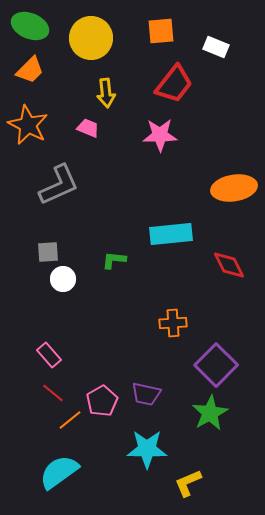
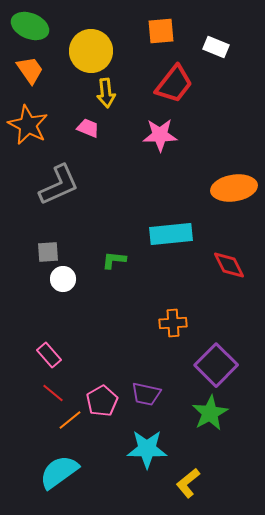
yellow circle: moved 13 px down
orange trapezoid: rotated 80 degrees counterclockwise
yellow L-shape: rotated 16 degrees counterclockwise
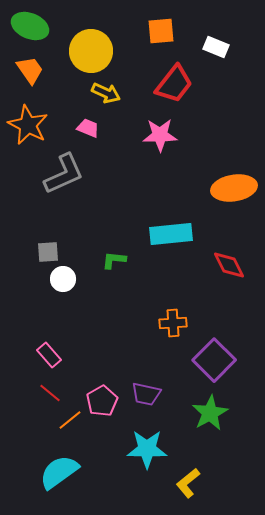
yellow arrow: rotated 60 degrees counterclockwise
gray L-shape: moved 5 px right, 11 px up
purple square: moved 2 px left, 5 px up
red line: moved 3 px left
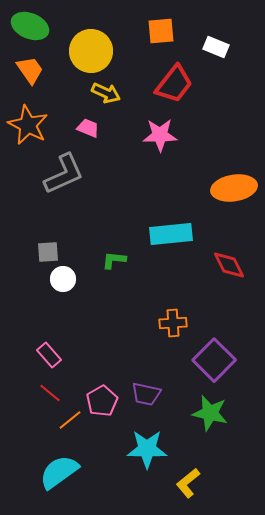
green star: rotated 30 degrees counterclockwise
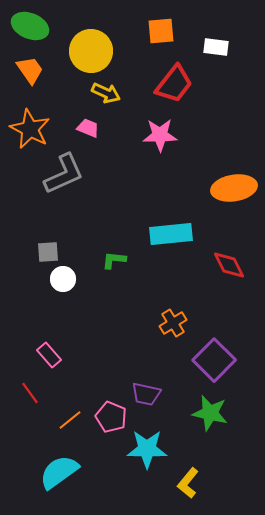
white rectangle: rotated 15 degrees counterclockwise
orange star: moved 2 px right, 4 px down
orange cross: rotated 28 degrees counterclockwise
red line: moved 20 px left; rotated 15 degrees clockwise
pink pentagon: moved 9 px right, 16 px down; rotated 20 degrees counterclockwise
yellow L-shape: rotated 12 degrees counterclockwise
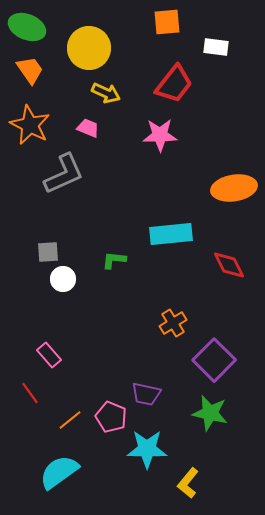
green ellipse: moved 3 px left, 1 px down
orange square: moved 6 px right, 9 px up
yellow circle: moved 2 px left, 3 px up
orange star: moved 4 px up
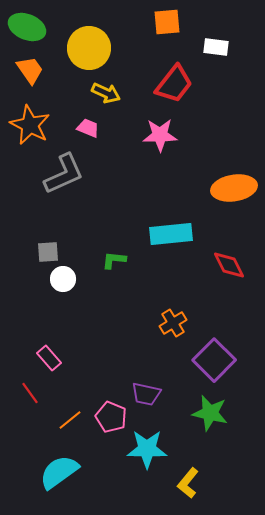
pink rectangle: moved 3 px down
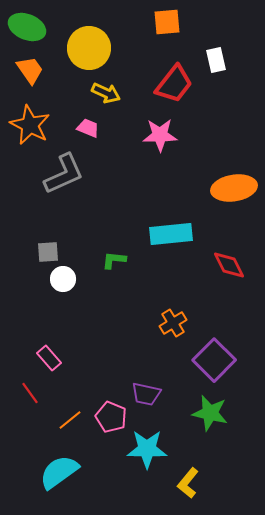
white rectangle: moved 13 px down; rotated 70 degrees clockwise
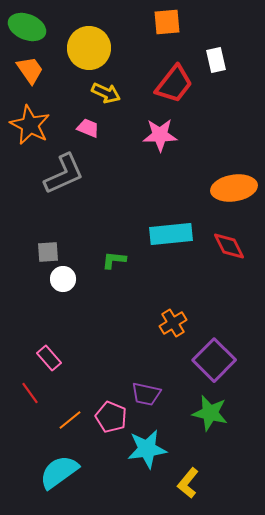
red diamond: moved 19 px up
cyan star: rotated 9 degrees counterclockwise
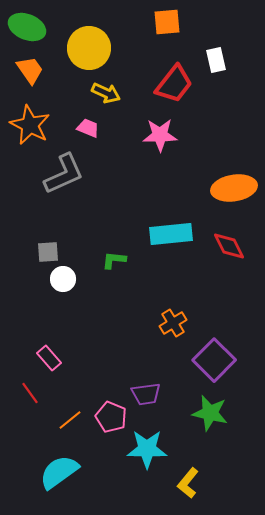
purple trapezoid: rotated 20 degrees counterclockwise
cyan star: rotated 9 degrees clockwise
